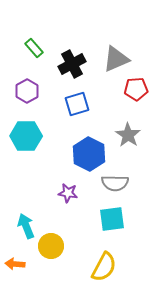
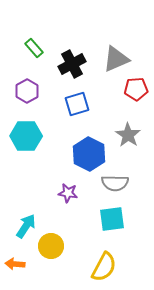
cyan arrow: rotated 55 degrees clockwise
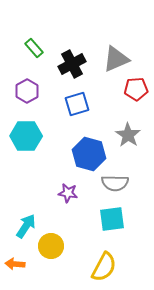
blue hexagon: rotated 12 degrees counterclockwise
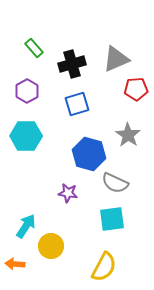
black cross: rotated 12 degrees clockwise
gray semicircle: rotated 24 degrees clockwise
